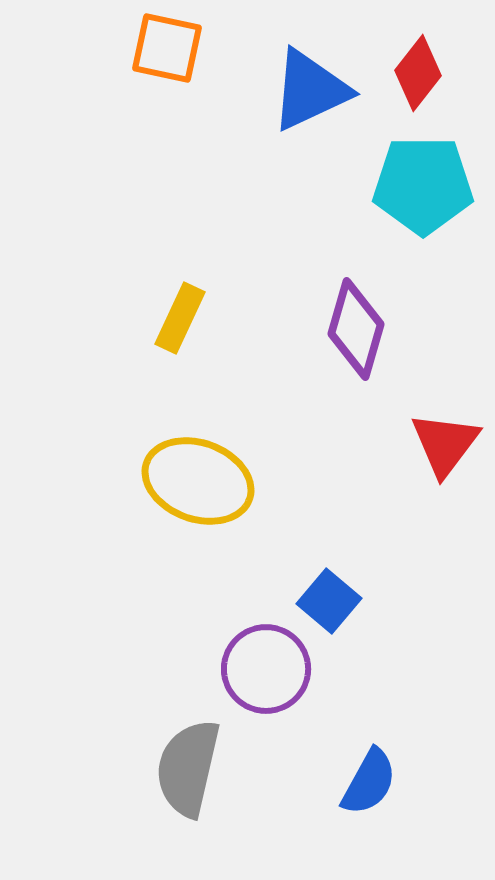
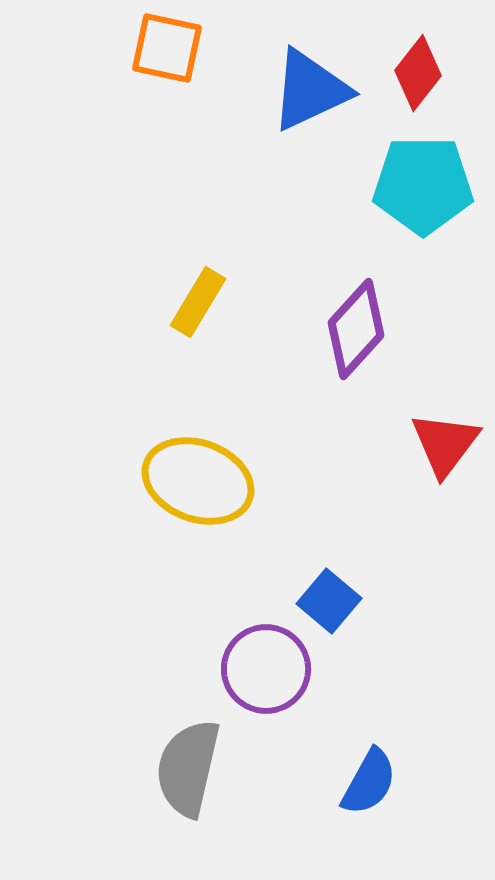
yellow rectangle: moved 18 px right, 16 px up; rotated 6 degrees clockwise
purple diamond: rotated 26 degrees clockwise
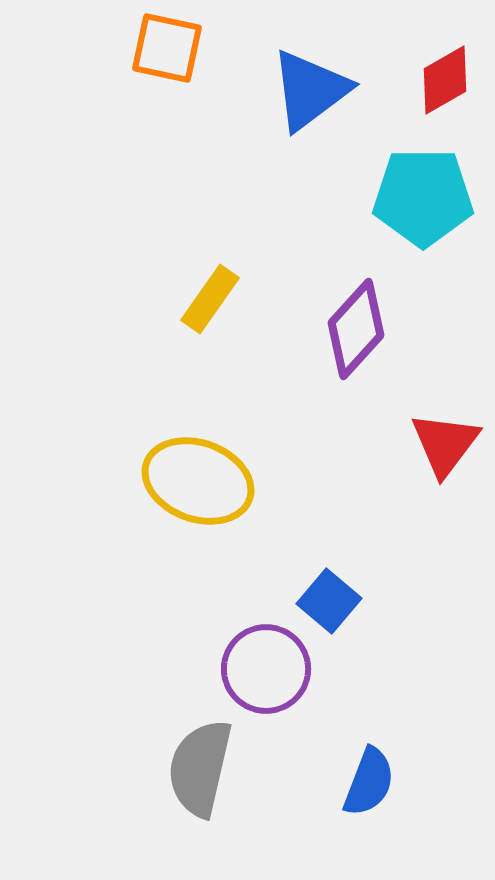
red diamond: moved 27 px right, 7 px down; rotated 22 degrees clockwise
blue triangle: rotated 12 degrees counterclockwise
cyan pentagon: moved 12 px down
yellow rectangle: moved 12 px right, 3 px up; rotated 4 degrees clockwise
gray semicircle: moved 12 px right
blue semicircle: rotated 8 degrees counterclockwise
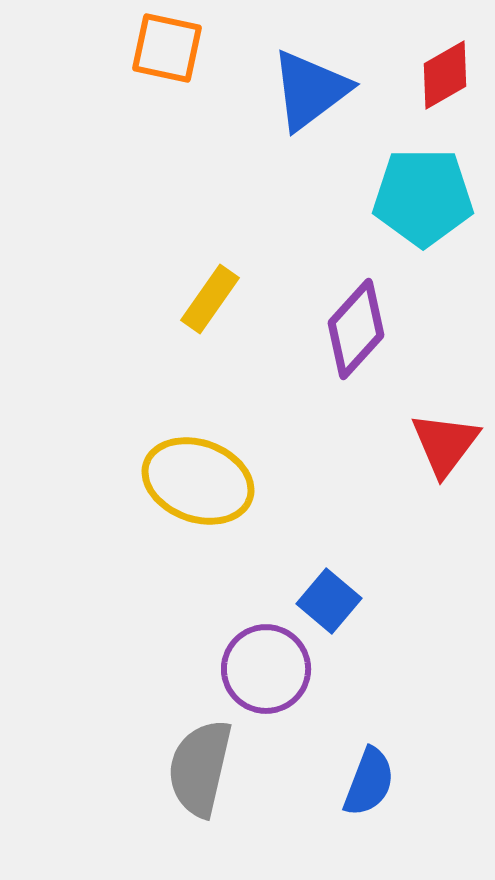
red diamond: moved 5 px up
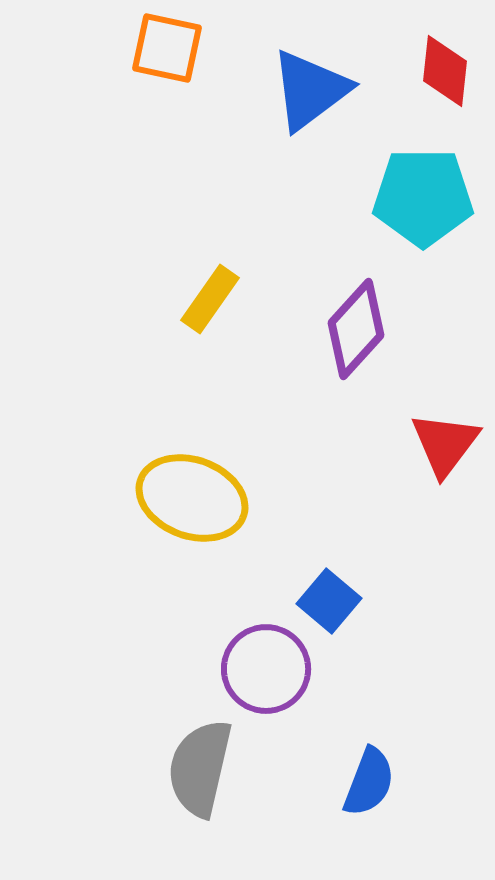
red diamond: moved 4 px up; rotated 54 degrees counterclockwise
yellow ellipse: moved 6 px left, 17 px down
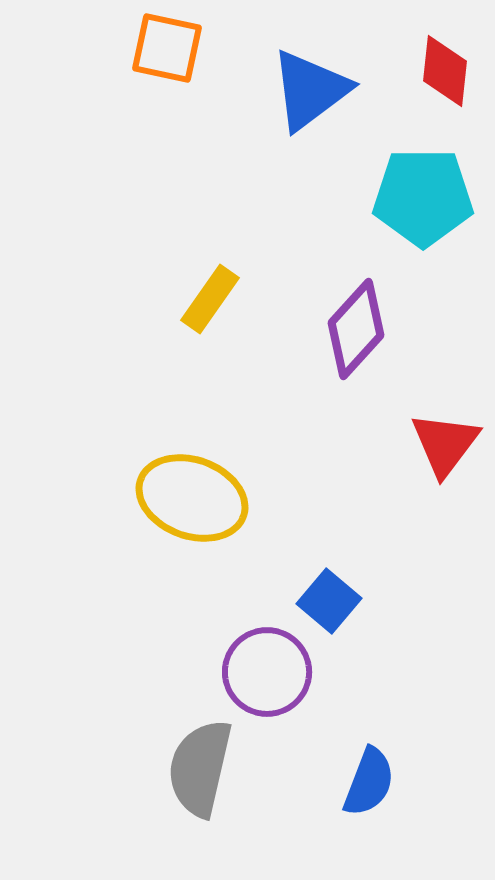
purple circle: moved 1 px right, 3 px down
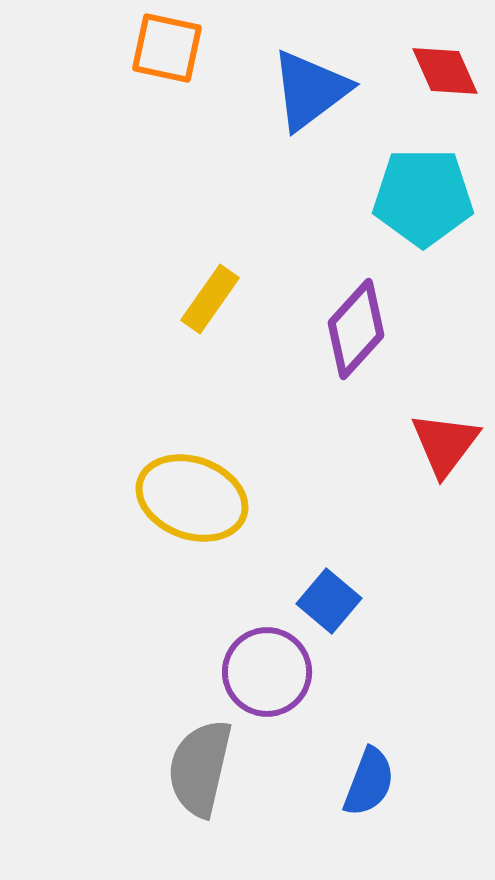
red diamond: rotated 30 degrees counterclockwise
